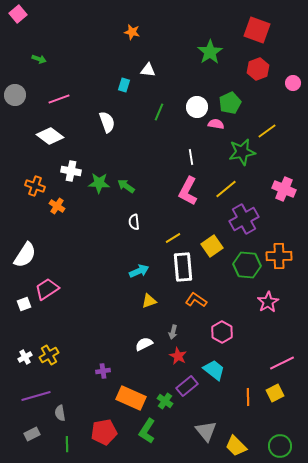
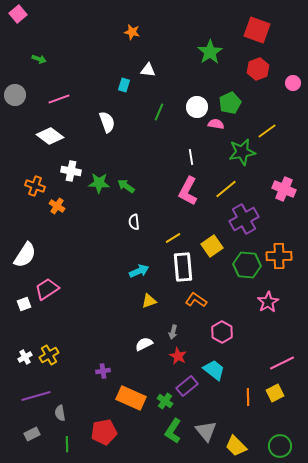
green L-shape at (147, 431): moved 26 px right
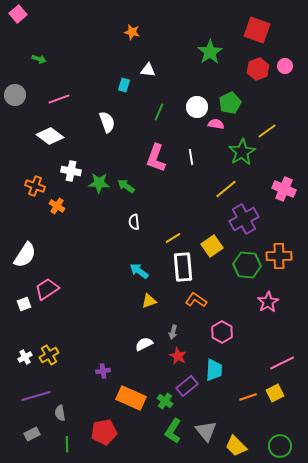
pink circle at (293, 83): moved 8 px left, 17 px up
green star at (242, 152): rotated 20 degrees counterclockwise
pink L-shape at (188, 191): moved 32 px left, 33 px up; rotated 8 degrees counterclockwise
cyan arrow at (139, 271): rotated 120 degrees counterclockwise
cyan trapezoid at (214, 370): rotated 55 degrees clockwise
orange line at (248, 397): rotated 72 degrees clockwise
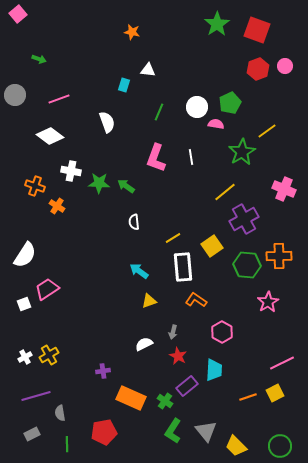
green star at (210, 52): moved 7 px right, 28 px up
yellow line at (226, 189): moved 1 px left, 3 px down
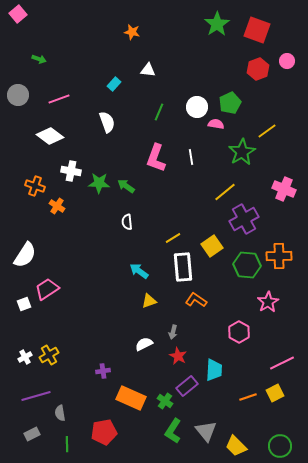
pink circle at (285, 66): moved 2 px right, 5 px up
cyan rectangle at (124, 85): moved 10 px left, 1 px up; rotated 24 degrees clockwise
gray circle at (15, 95): moved 3 px right
white semicircle at (134, 222): moved 7 px left
pink hexagon at (222, 332): moved 17 px right
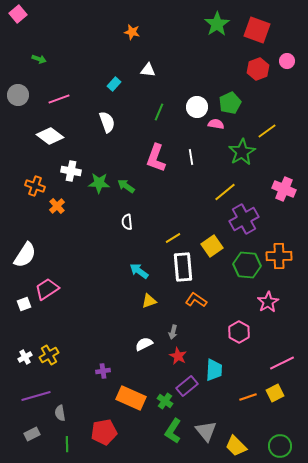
orange cross at (57, 206): rotated 14 degrees clockwise
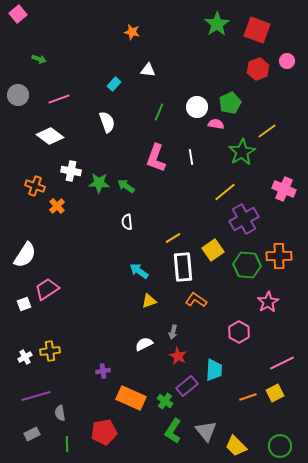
yellow square at (212, 246): moved 1 px right, 4 px down
yellow cross at (49, 355): moved 1 px right, 4 px up; rotated 24 degrees clockwise
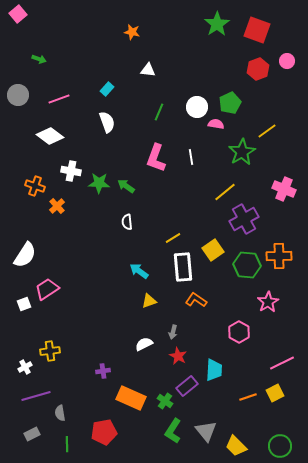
cyan rectangle at (114, 84): moved 7 px left, 5 px down
white cross at (25, 357): moved 10 px down
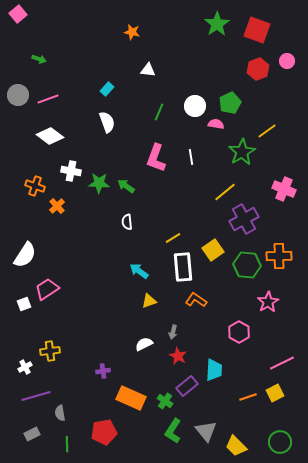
pink line at (59, 99): moved 11 px left
white circle at (197, 107): moved 2 px left, 1 px up
green circle at (280, 446): moved 4 px up
